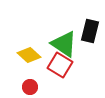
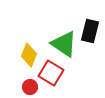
yellow diamond: rotated 70 degrees clockwise
red square: moved 9 px left, 8 px down
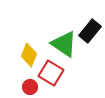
black rectangle: rotated 25 degrees clockwise
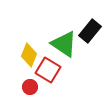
red square: moved 3 px left, 3 px up
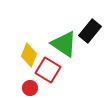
red circle: moved 1 px down
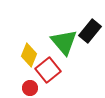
green triangle: moved 2 px up; rotated 16 degrees clockwise
red square: rotated 20 degrees clockwise
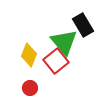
black rectangle: moved 7 px left, 6 px up; rotated 70 degrees counterclockwise
red square: moved 8 px right, 9 px up
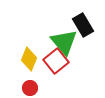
yellow diamond: moved 4 px down
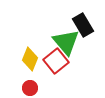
green triangle: moved 2 px right
yellow diamond: moved 1 px right
